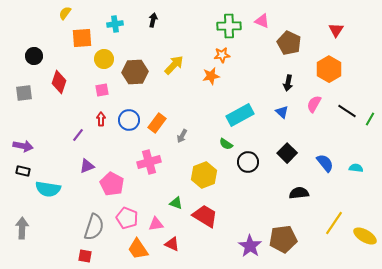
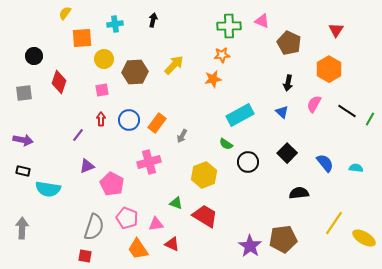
orange star at (211, 76): moved 2 px right, 3 px down
purple arrow at (23, 146): moved 6 px up
yellow ellipse at (365, 236): moved 1 px left, 2 px down
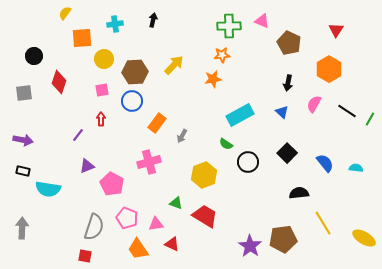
blue circle at (129, 120): moved 3 px right, 19 px up
yellow line at (334, 223): moved 11 px left; rotated 65 degrees counterclockwise
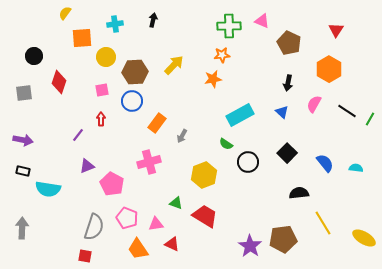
yellow circle at (104, 59): moved 2 px right, 2 px up
